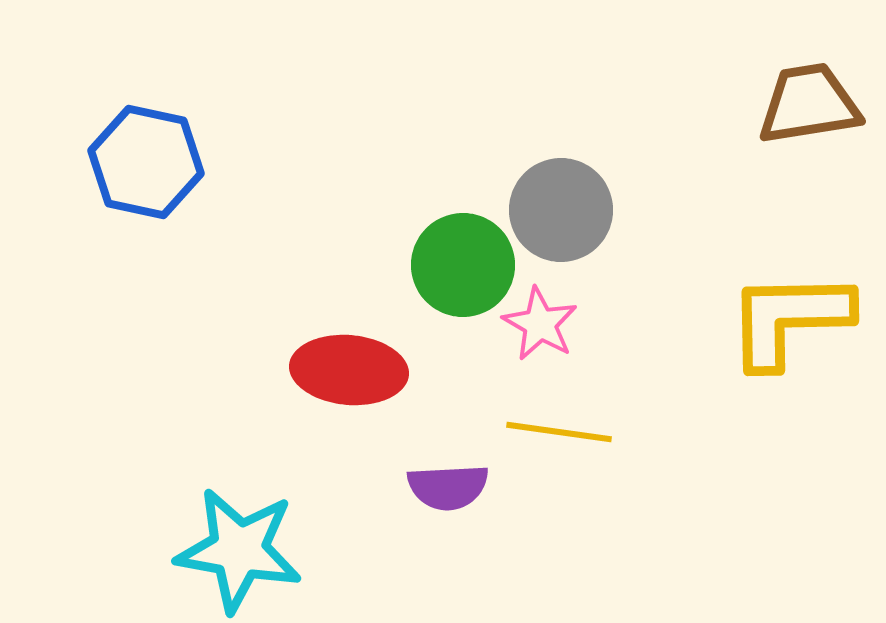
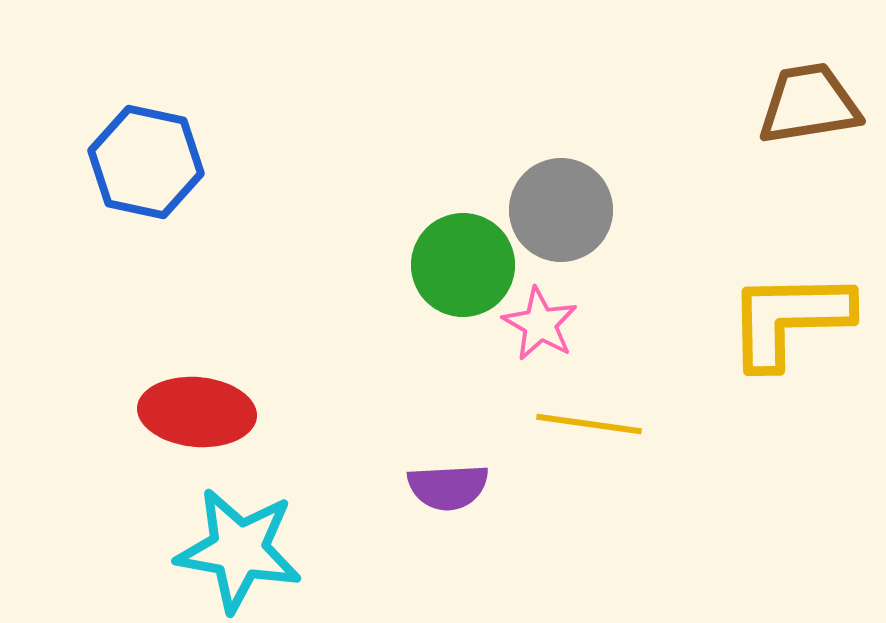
red ellipse: moved 152 px left, 42 px down
yellow line: moved 30 px right, 8 px up
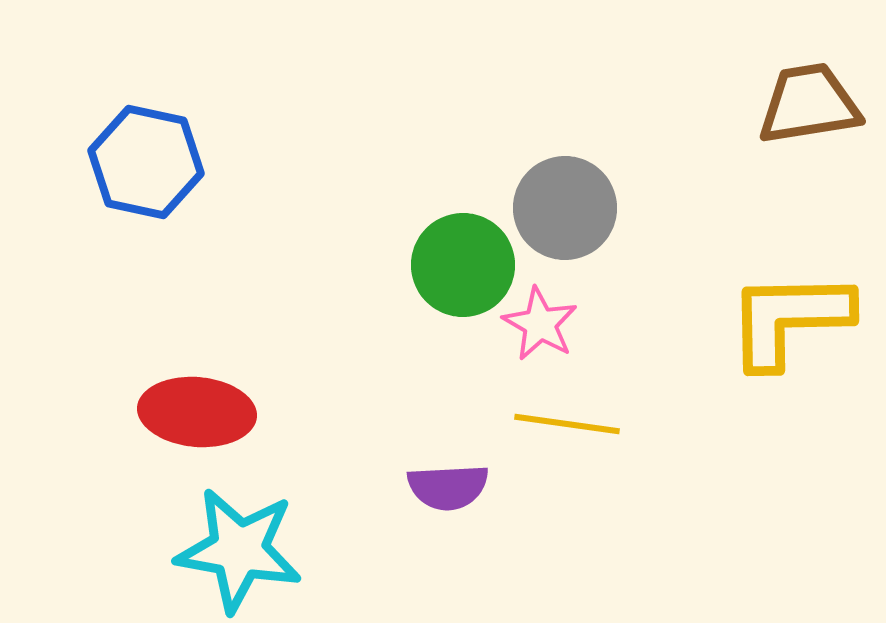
gray circle: moved 4 px right, 2 px up
yellow line: moved 22 px left
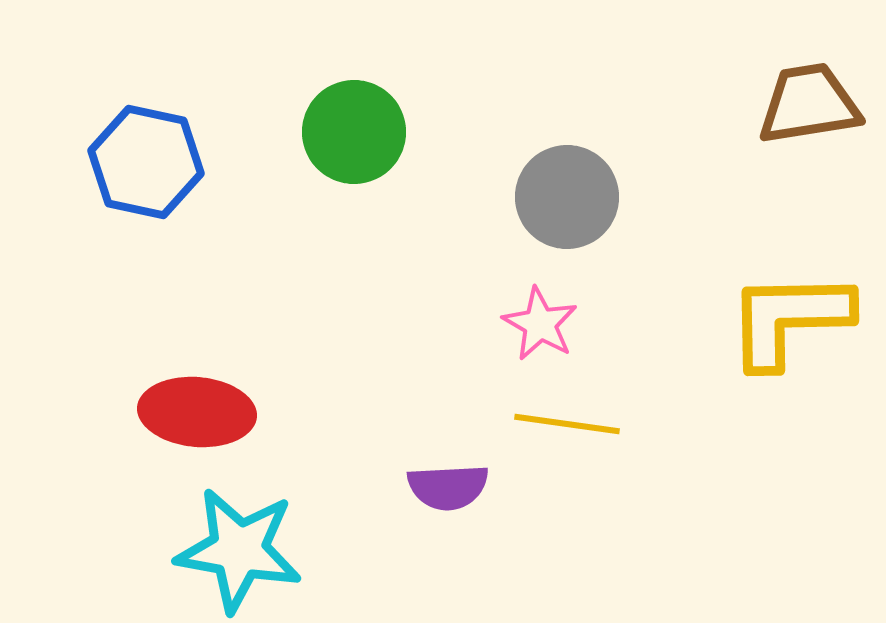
gray circle: moved 2 px right, 11 px up
green circle: moved 109 px left, 133 px up
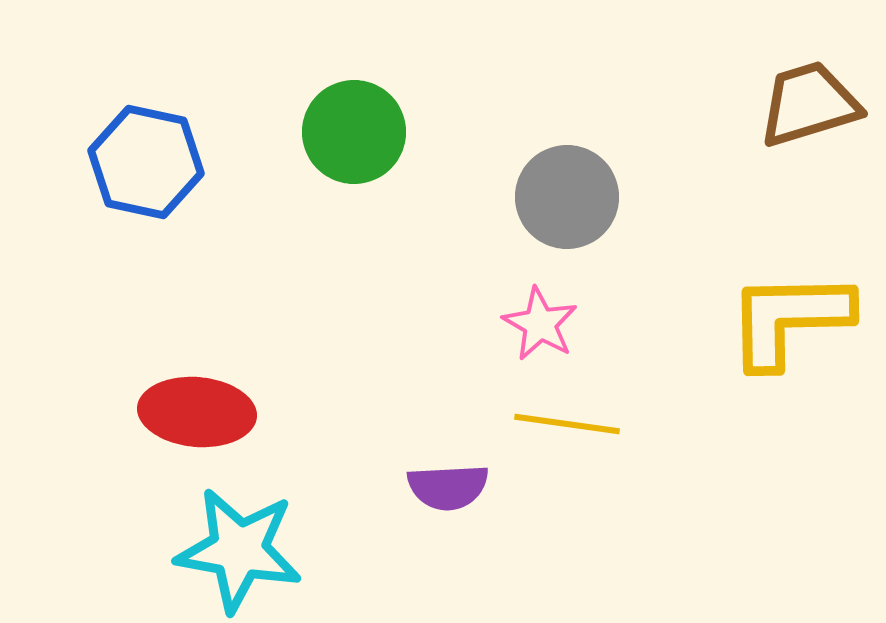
brown trapezoid: rotated 8 degrees counterclockwise
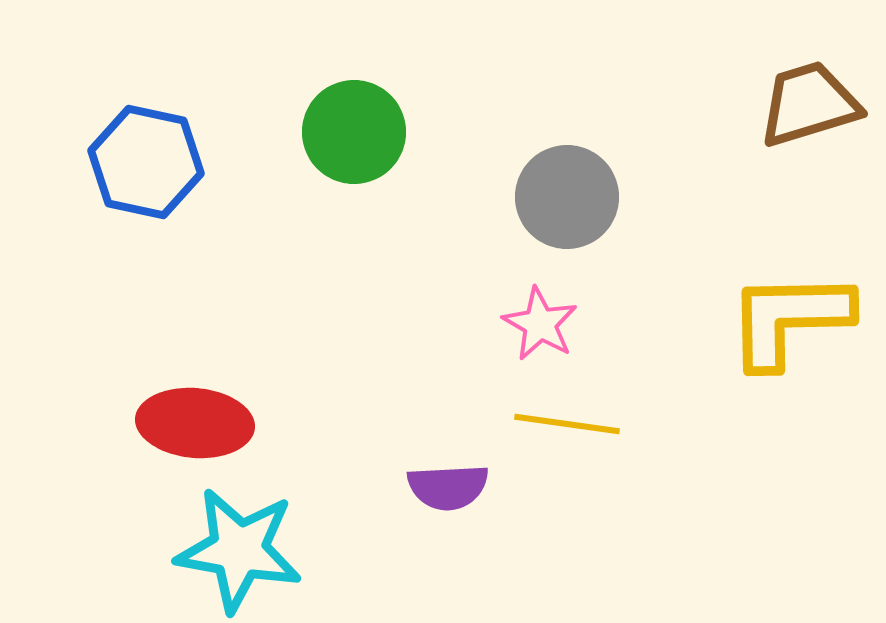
red ellipse: moved 2 px left, 11 px down
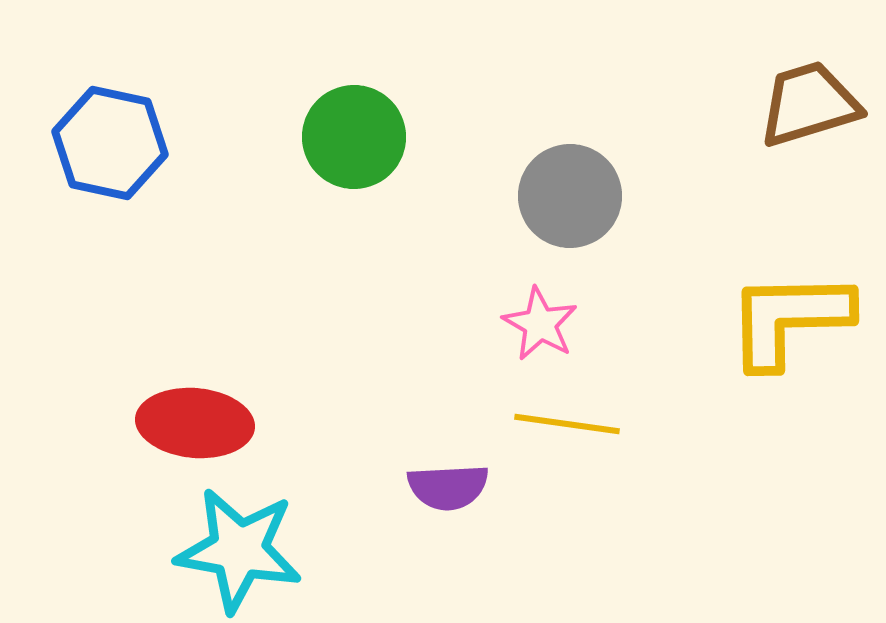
green circle: moved 5 px down
blue hexagon: moved 36 px left, 19 px up
gray circle: moved 3 px right, 1 px up
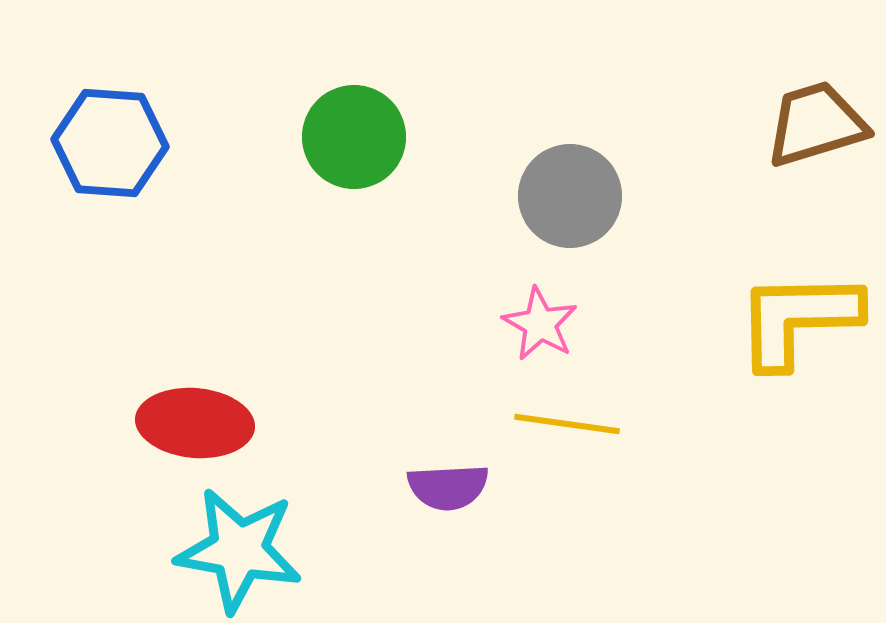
brown trapezoid: moved 7 px right, 20 px down
blue hexagon: rotated 8 degrees counterclockwise
yellow L-shape: moved 9 px right
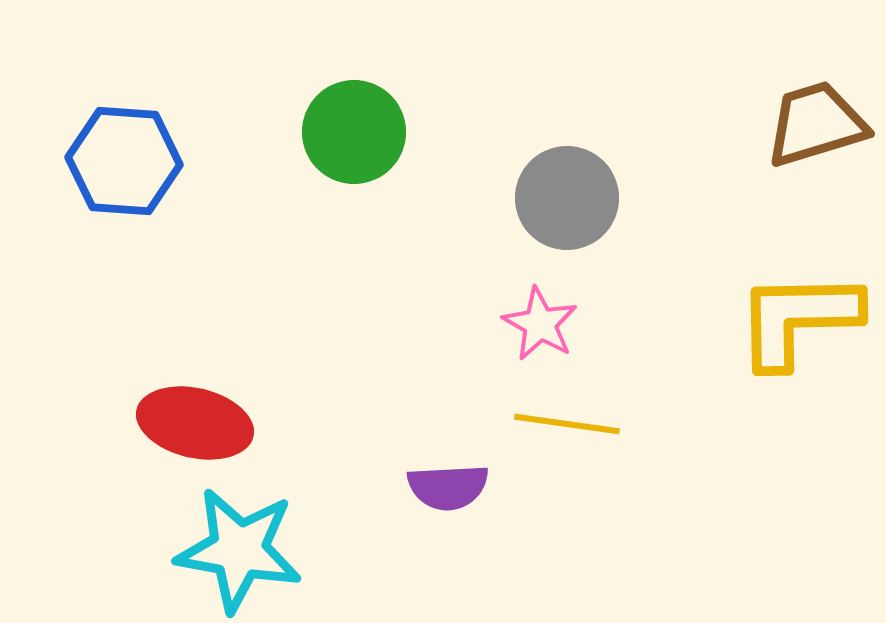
green circle: moved 5 px up
blue hexagon: moved 14 px right, 18 px down
gray circle: moved 3 px left, 2 px down
red ellipse: rotated 8 degrees clockwise
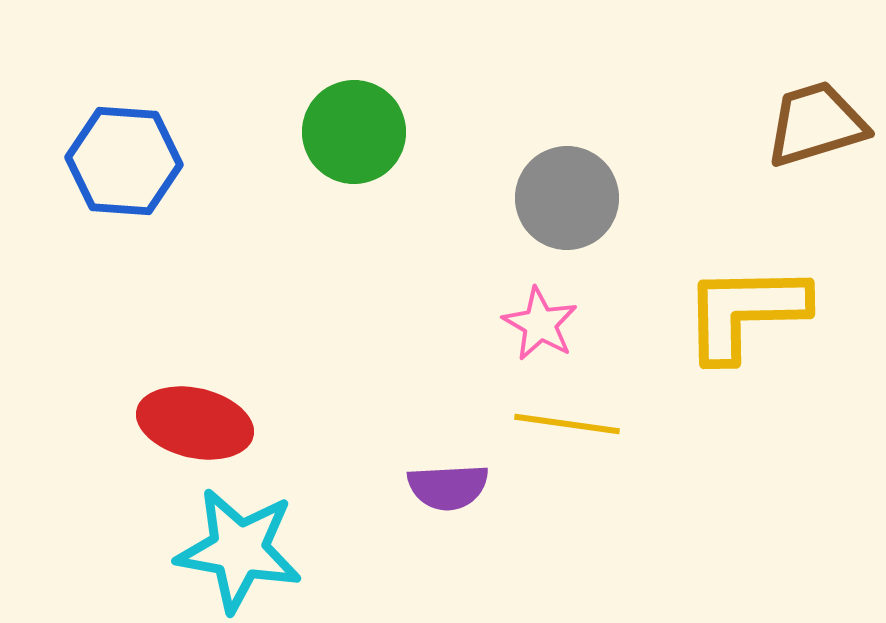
yellow L-shape: moved 53 px left, 7 px up
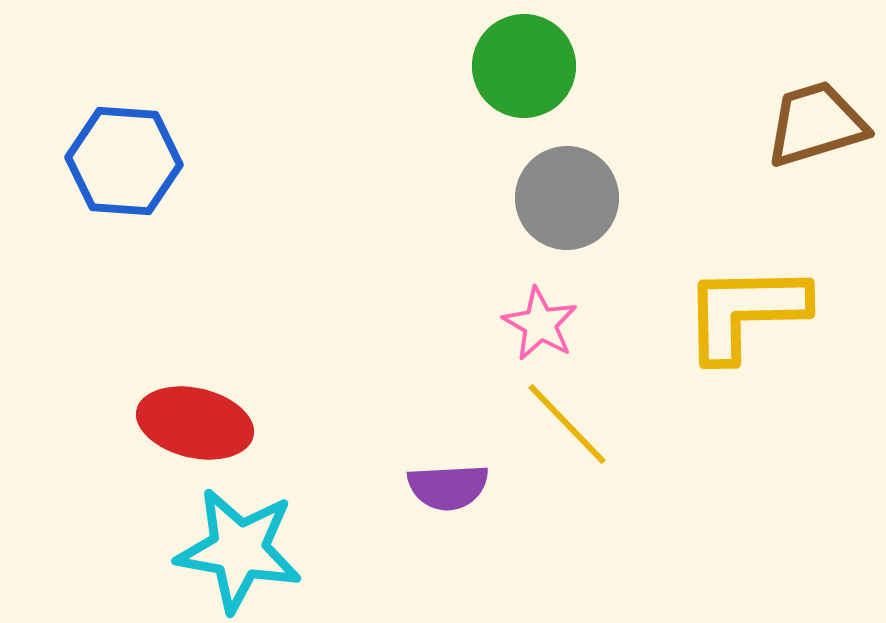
green circle: moved 170 px right, 66 px up
yellow line: rotated 38 degrees clockwise
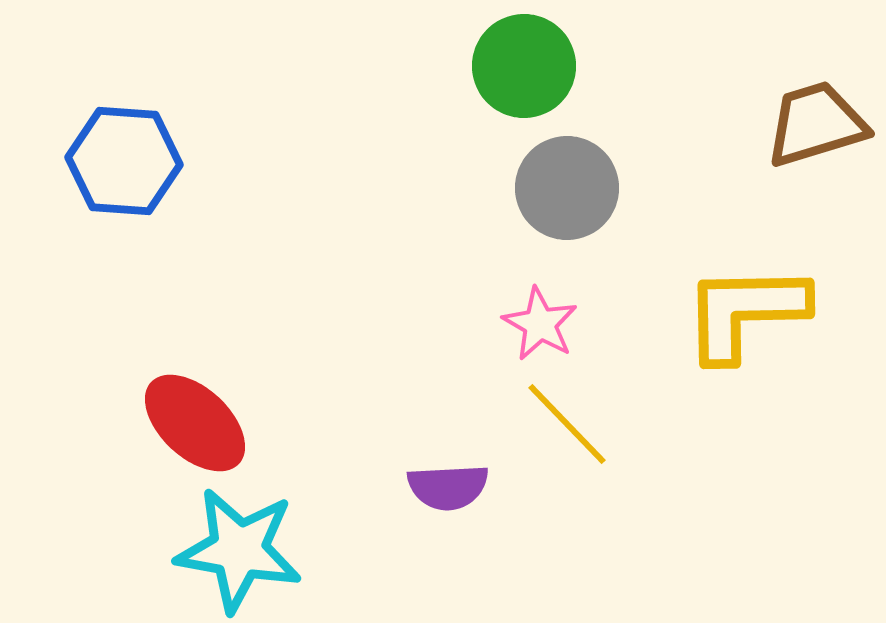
gray circle: moved 10 px up
red ellipse: rotated 30 degrees clockwise
